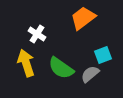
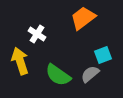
yellow arrow: moved 6 px left, 2 px up
green semicircle: moved 3 px left, 7 px down
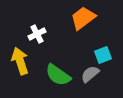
white cross: rotated 30 degrees clockwise
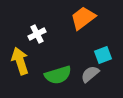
green semicircle: rotated 52 degrees counterclockwise
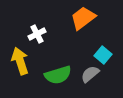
cyan square: rotated 30 degrees counterclockwise
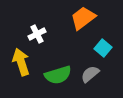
cyan square: moved 7 px up
yellow arrow: moved 1 px right, 1 px down
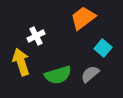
white cross: moved 1 px left, 2 px down
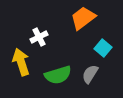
white cross: moved 3 px right, 1 px down
gray semicircle: rotated 18 degrees counterclockwise
